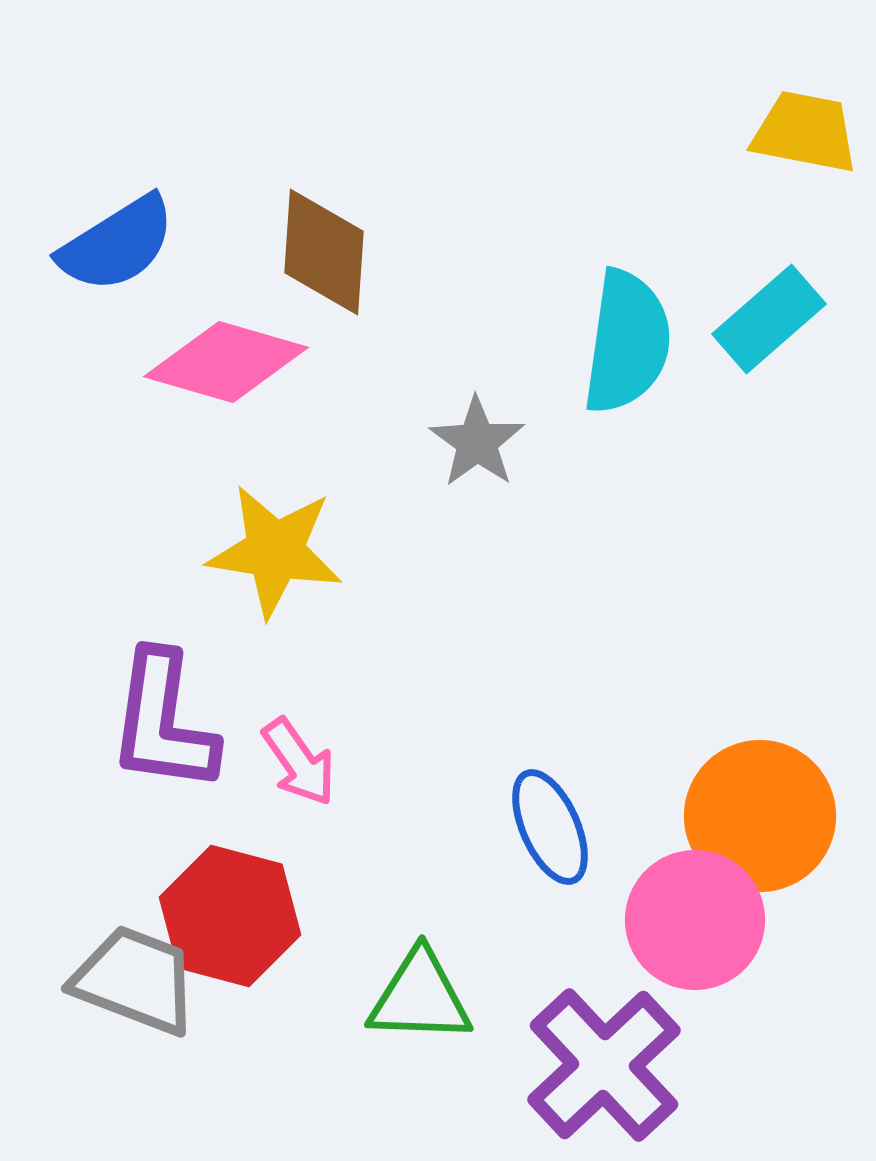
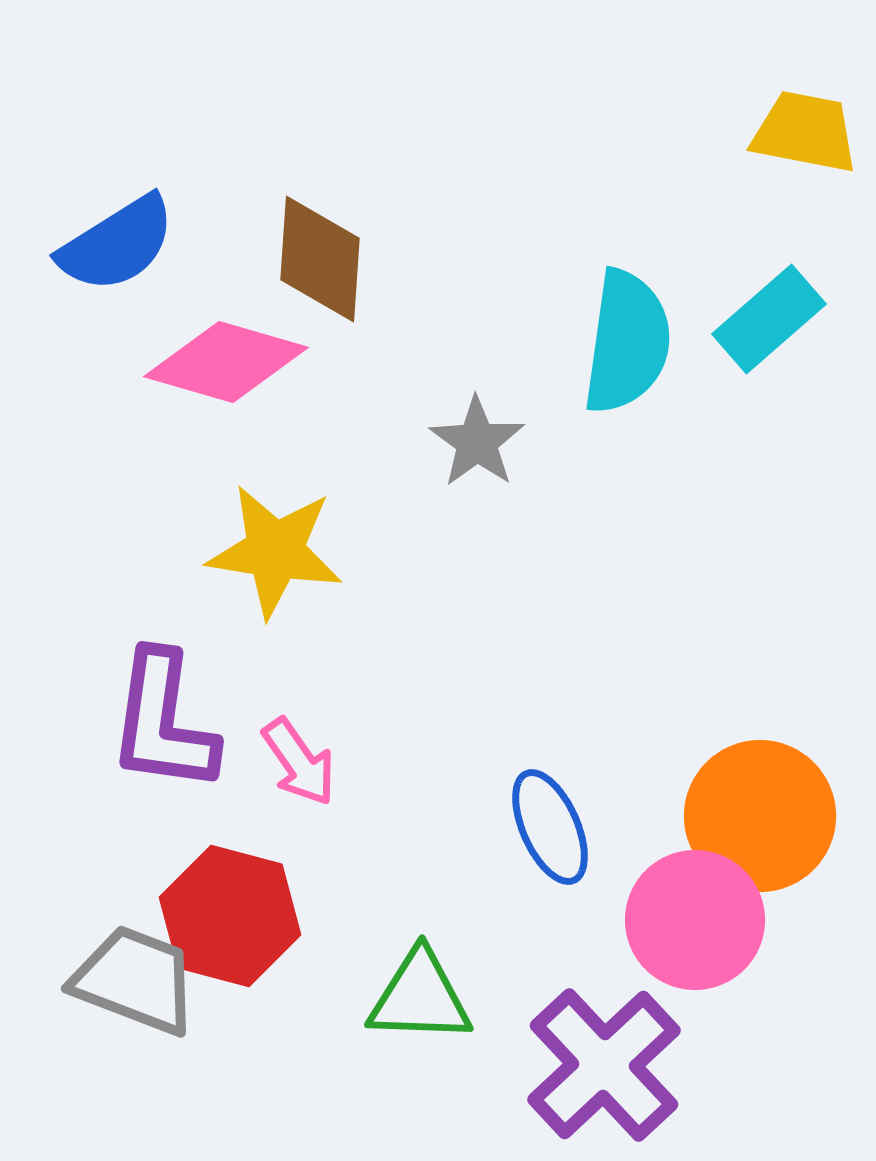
brown diamond: moved 4 px left, 7 px down
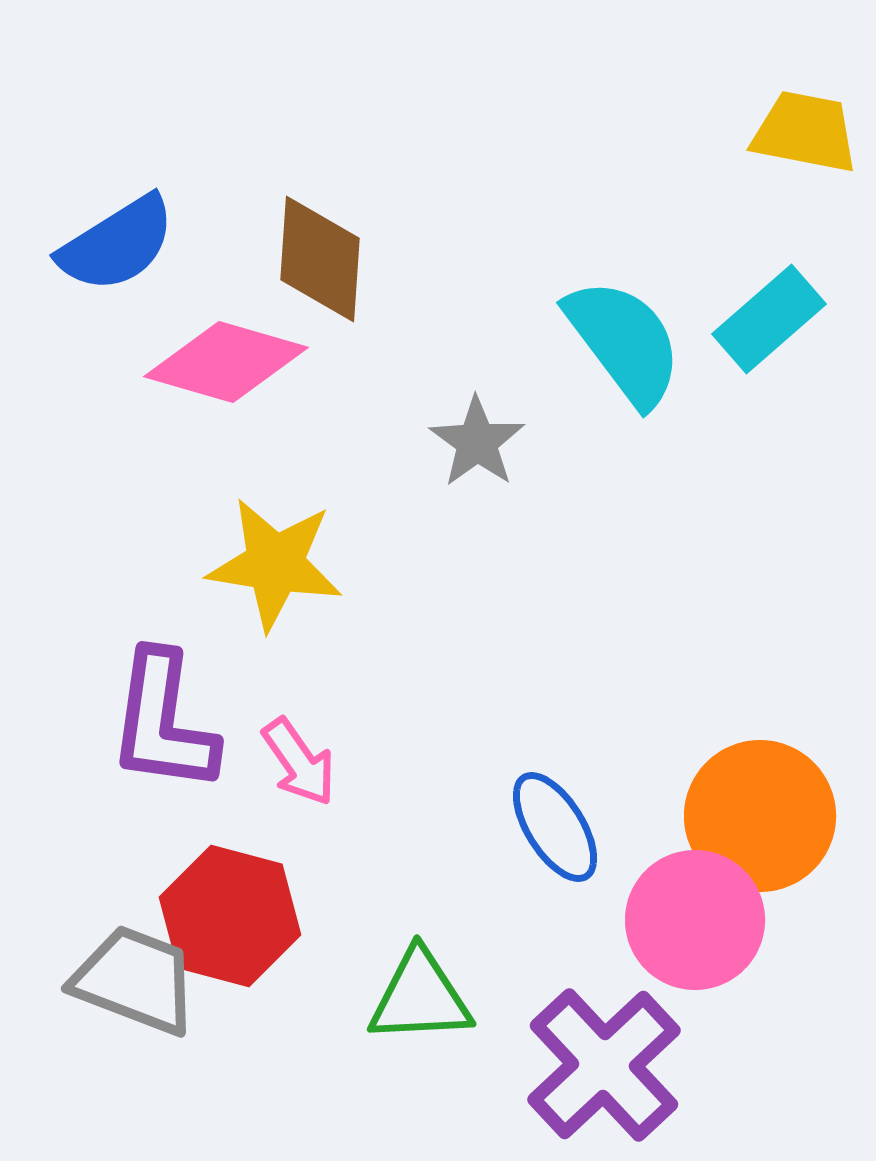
cyan semicircle: moved 3 px left; rotated 45 degrees counterclockwise
yellow star: moved 13 px down
blue ellipse: moved 5 px right; rotated 8 degrees counterclockwise
green triangle: rotated 5 degrees counterclockwise
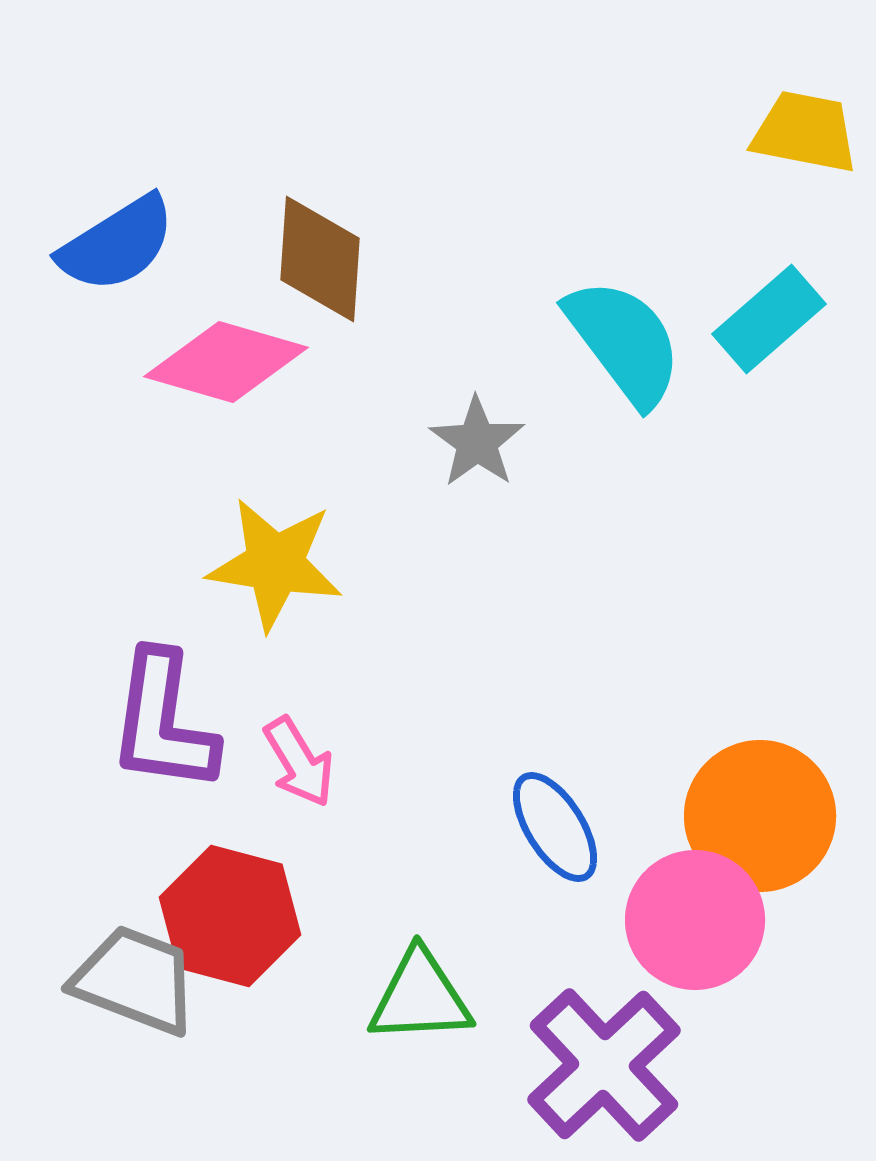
pink arrow: rotated 4 degrees clockwise
